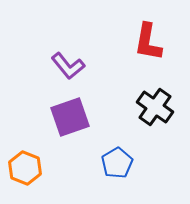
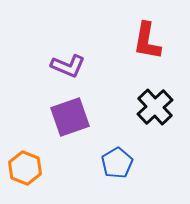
red L-shape: moved 1 px left, 1 px up
purple L-shape: rotated 28 degrees counterclockwise
black cross: rotated 12 degrees clockwise
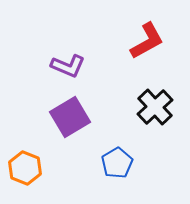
red L-shape: rotated 129 degrees counterclockwise
purple square: rotated 12 degrees counterclockwise
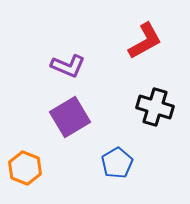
red L-shape: moved 2 px left
black cross: rotated 30 degrees counterclockwise
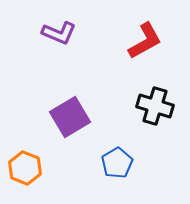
purple L-shape: moved 9 px left, 33 px up
black cross: moved 1 px up
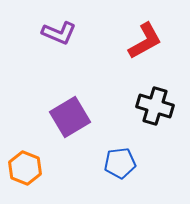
blue pentagon: moved 3 px right; rotated 24 degrees clockwise
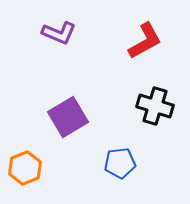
purple square: moved 2 px left
orange hexagon: rotated 16 degrees clockwise
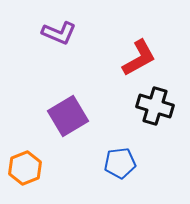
red L-shape: moved 6 px left, 17 px down
purple square: moved 1 px up
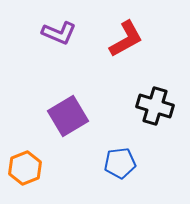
red L-shape: moved 13 px left, 19 px up
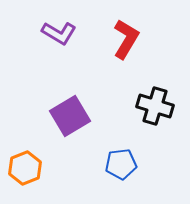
purple L-shape: rotated 8 degrees clockwise
red L-shape: rotated 30 degrees counterclockwise
purple square: moved 2 px right
blue pentagon: moved 1 px right, 1 px down
